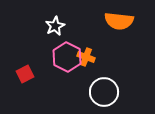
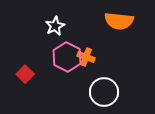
red square: rotated 18 degrees counterclockwise
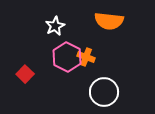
orange semicircle: moved 10 px left
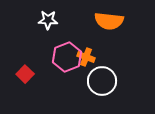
white star: moved 7 px left, 6 px up; rotated 30 degrees clockwise
pink hexagon: rotated 12 degrees clockwise
white circle: moved 2 px left, 11 px up
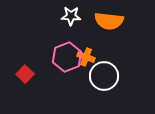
white star: moved 23 px right, 4 px up
white circle: moved 2 px right, 5 px up
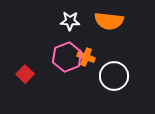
white star: moved 1 px left, 5 px down
white circle: moved 10 px right
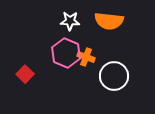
pink hexagon: moved 1 px left, 4 px up; rotated 16 degrees counterclockwise
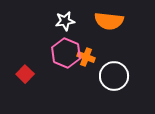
white star: moved 5 px left; rotated 12 degrees counterclockwise
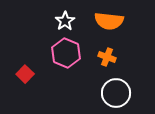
white star: rotated 24 degrees counterclockwise
orange cross: moved 21 px right
white circle: moved 2 px right, 17 px down
